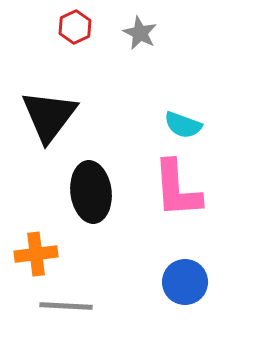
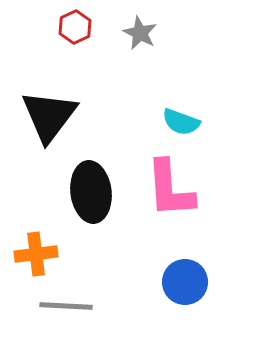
cyan semicircle: moved 2 px left, 3 px up
pink L-shape: moved 7 px left
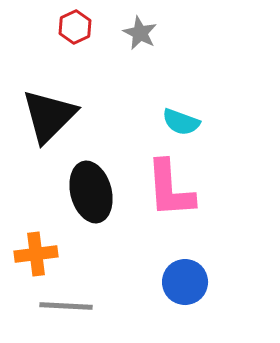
black triangle: rotated 8 degrees clockwise
black ellipse: rotated 8 degrees counterclockwise
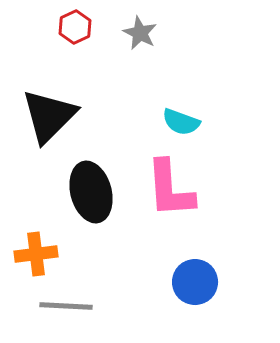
blue circle: moved 10 px right
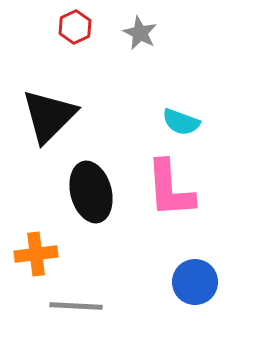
gray line: moved 10 px right
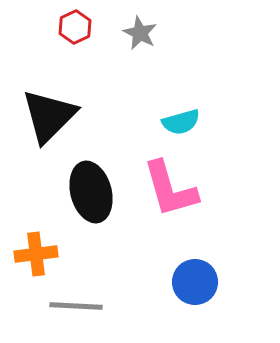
cyan semicircle: rotated 36 degrees counterclockwise
pink L-shape: rotated 12 degrees counterclockwise
